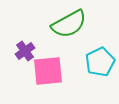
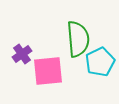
green semicircle: moved 9 px right, 15 px down; rotated 66 degrees counterclockwise
purple cross: moved 3 px left, 3 px down
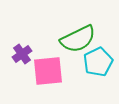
green semicircle: rotated 69 degrees clockwise
cyan pentagon: moved 2 px left
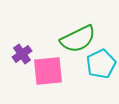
cyan pentagon: moved 3 px right, 2 px down
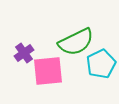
green semicircle: moved 2 px left, 3 px down
purple cross: moved 2 px right, 1 px up
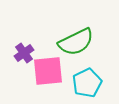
cyan pentagon: moved 14 px left, 19 px down
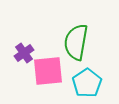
green semicircle: rotated 126 degrees clockwise
cyan pentagon: rotated 8 degrees counterclockwise
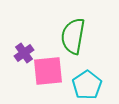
green semicircle: moved 3 px left, 6 px up
cyan pentagon: moved 2 px down
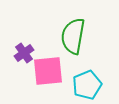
cyan pentagon: rotated 12 degrees clockwise
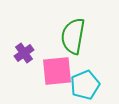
pink square: moved 9 px right
cyan pentagon: moved 2 px left
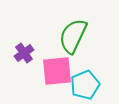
green semicircle: rotated 15 degrees clockwise
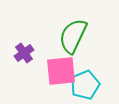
pink square: moved 4 px right
